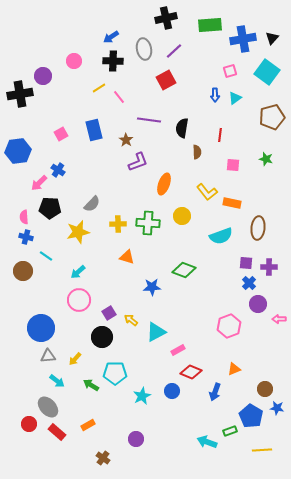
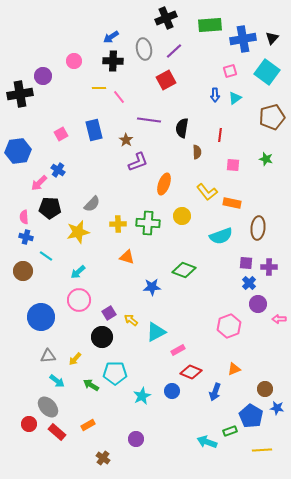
black cross at (166, 18): rotated 10 degrees counterclockwise
yellow line at (99, 88): rotated 32 degrees clockwise
blue circle at (41, 328): moved 11 px up
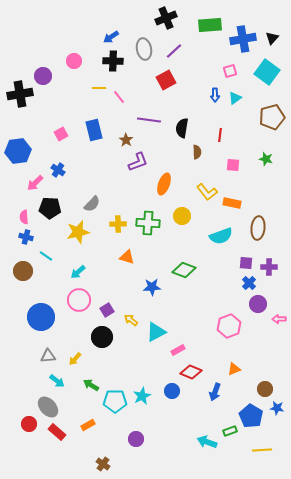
pink arrow at (39, 183): moved 4 px left
purple square at (109, 313): moved 2 px left, 3 px up
cyan pentagon at (115, 373): moved 28 px down
brown cross at (103, 458): moved 6 px down
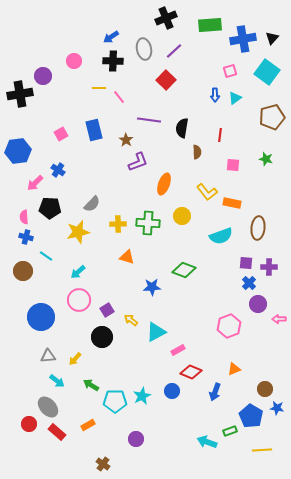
red square at (166, 80): rotated 18 degrees counterclockwise
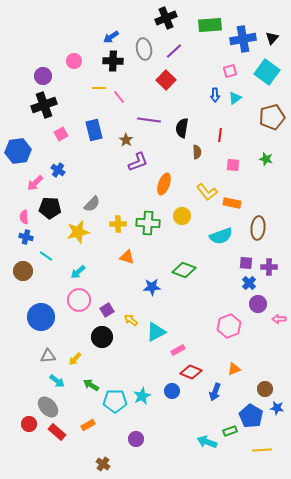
black cross at (20, 94): moved 24 px right, 11 px down; rotated 10 degrees counterclockwise
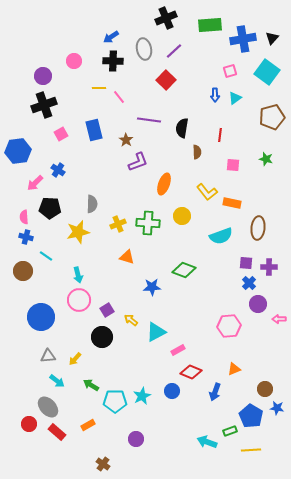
gray semicircle at (92, 204): rotated 42 degrees counterclockwise
yellow cross at (118, 224): rotated 21 degrees counterclockwise
cyan arrow at (78, 272): moved 3 px down; rotated 63 degrees counterclockwise
pink hexagon at (229, 326): rotated 15 degrees clockwise
yellow line at (262, 450): moved 11 px left
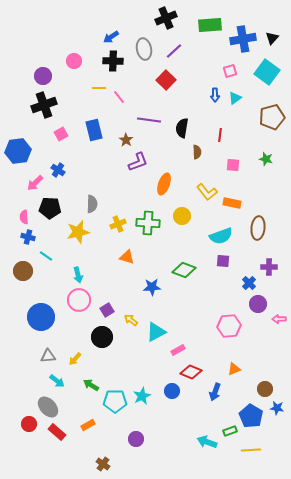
blue cross at (26, 237): moved 2 px right
purple square at (246, 263): moved 23 px left, 2 px up
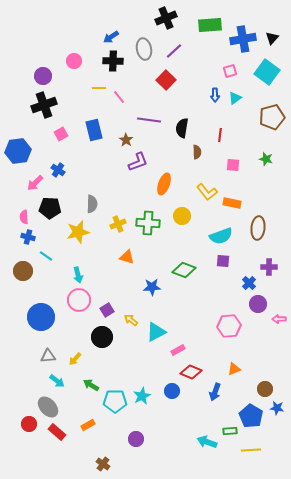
green rectangle at (230, 431): rotated 16 degrees clockwise
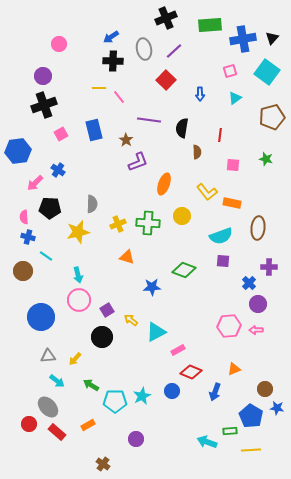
pink circle at (74, 61): moved 15 px left, 17 px up
blue arrow at (215, 95): moved 15 px left, 1 px up
pink arrow at (279, 319): moved 23 px left, 11 px down
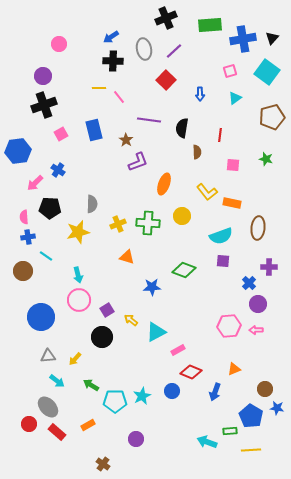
blue cross at (28, 237): rotated 24 degrees counterclockwise
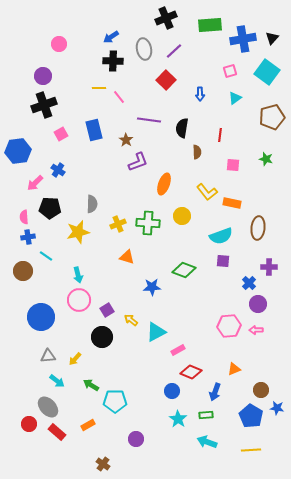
brown circle at (265, 389): moved 4 px left, 1 px down
cyan star at (142, 396): moved 36 px right, 23 px down; rotated 12 degrees counterclockwise
green rectangle at (230, 431): moved 24 px left, 16 px up
